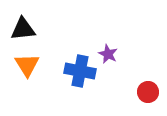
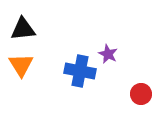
orange triangle: moved 6 px left
red circle: moved 7 px left, 2 px down
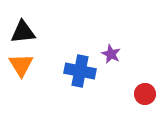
black triangle: moved 3 px down
purple star: moved 3 px right
red circle: moved 4 px right
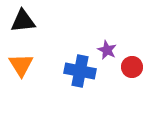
black triangle: moved 11 px up
purple star: moved 4 px left, 4 px up
red circle: moved 13 px left, 27 px up
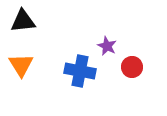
purple star: moved 4 px up
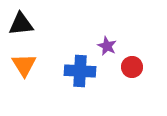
black triangle: moved 2 px left, 3 px down
orange triangle: moved 3 px right
blue cross: rotated 8 degrees counterclockwise
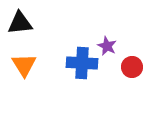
black triangle: moved 1 px left, 1 px up
blue cross: moved 2 px right, 8 px up
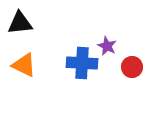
orange triangle: rotated 32 degrees counterclockwise
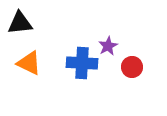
purple star: moved 1 px right; rotated 18 degrees clockwise
orange triangle: moved 5 px right, 2 px up
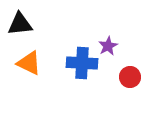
black triangle: moved 1 px down
red circle: moved 2 px left, 10 px down
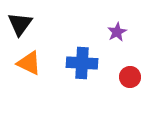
black triangle: rotated 48 degrees counterclockwise
purple star: moved 9 px right, 14 px up
